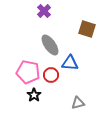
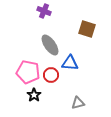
purple cross: rotated 24 degrees counterclockwise
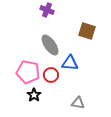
purple cross: moved 3 px right, 1 px up
brown square: moved 2 px down
gray triangle: rotated 24 degrees clockwise
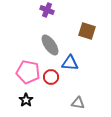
red circle: moved 2 px down
black star: moved 8 px left, 5 px down
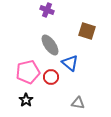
blue triangle: rotated 36 degrees clockwise
pink pentagon: rotated 25 degrees counterclockwise
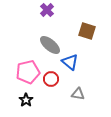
purple cross: rotated 24 degrees clockwise
gray ellipse: rotated 15 degrees counterclockwise
blue triangle: moved 1 px up
red circle: moved 2 px down
gray triangle: moved 9 px up
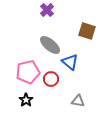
gray triangle: moved 7 px down
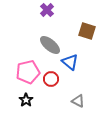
gray triangle: rotated 16 degrees clockwise
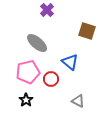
gray ellipse: moved 13 px left, 2 px up
